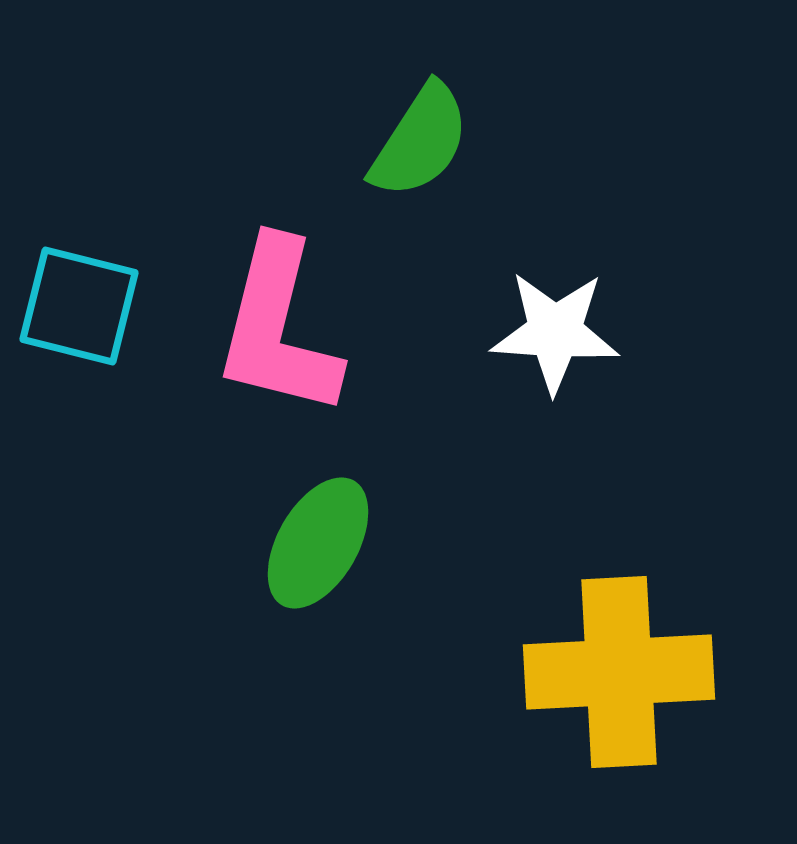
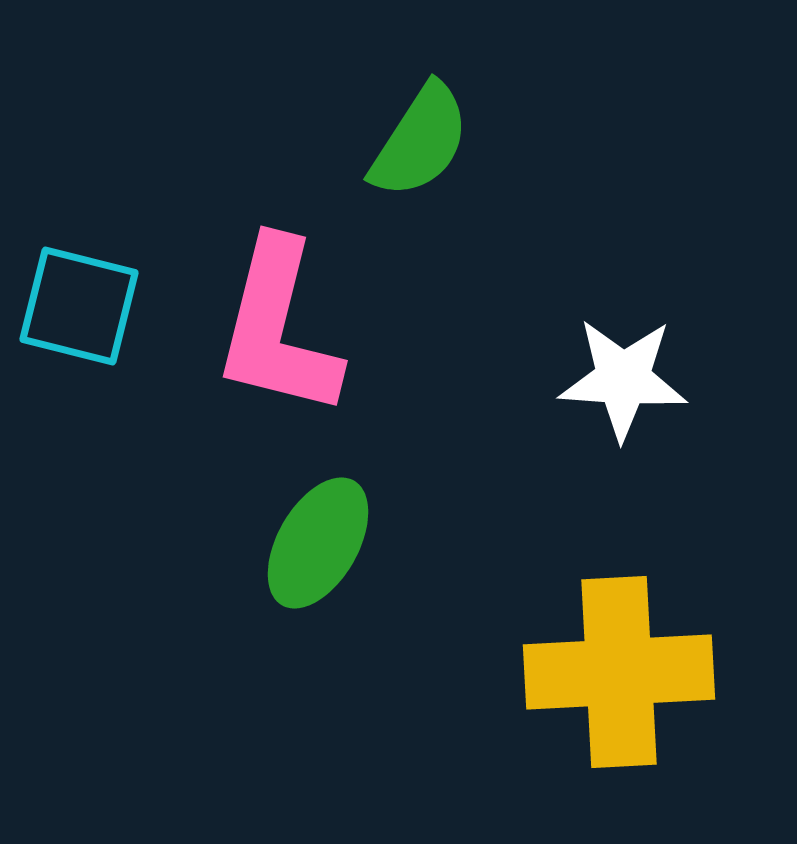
white star: moved 68 px right, 47 px down
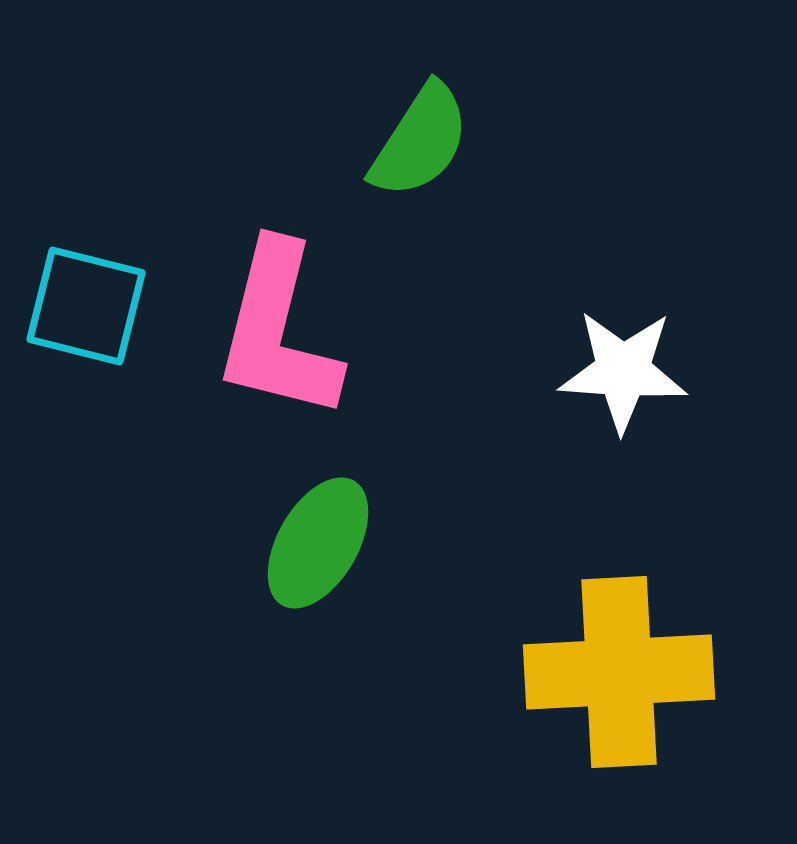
cyan square: moved 7 px right
pink L-shape: moved 3 px down
white star: moved 8 px up
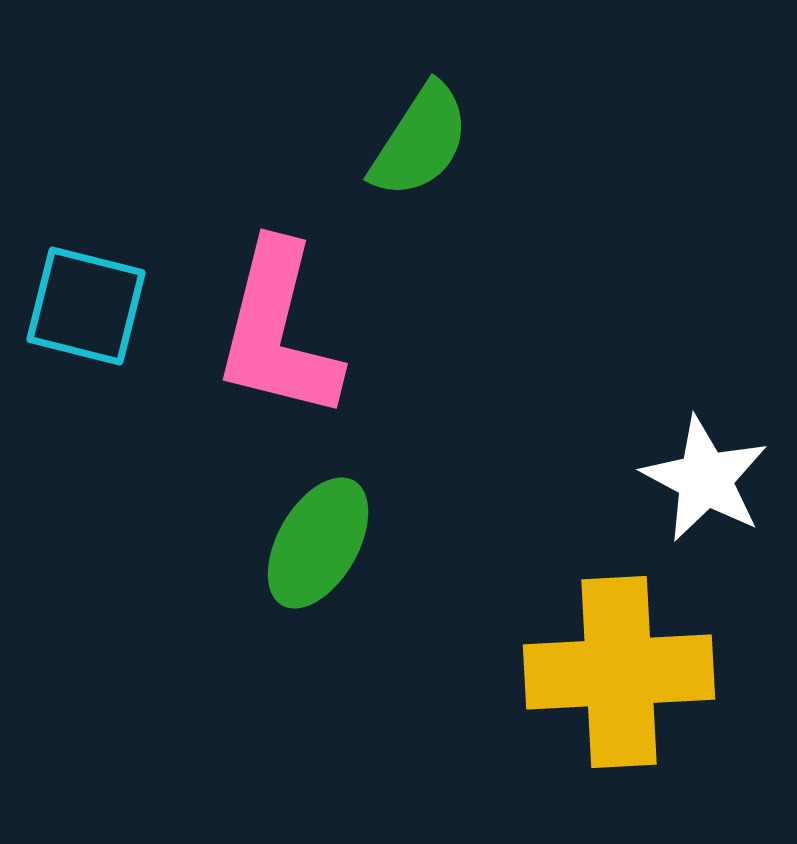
white star: moved 82 px right, 108 px down; rotated 24 degrees clockwise
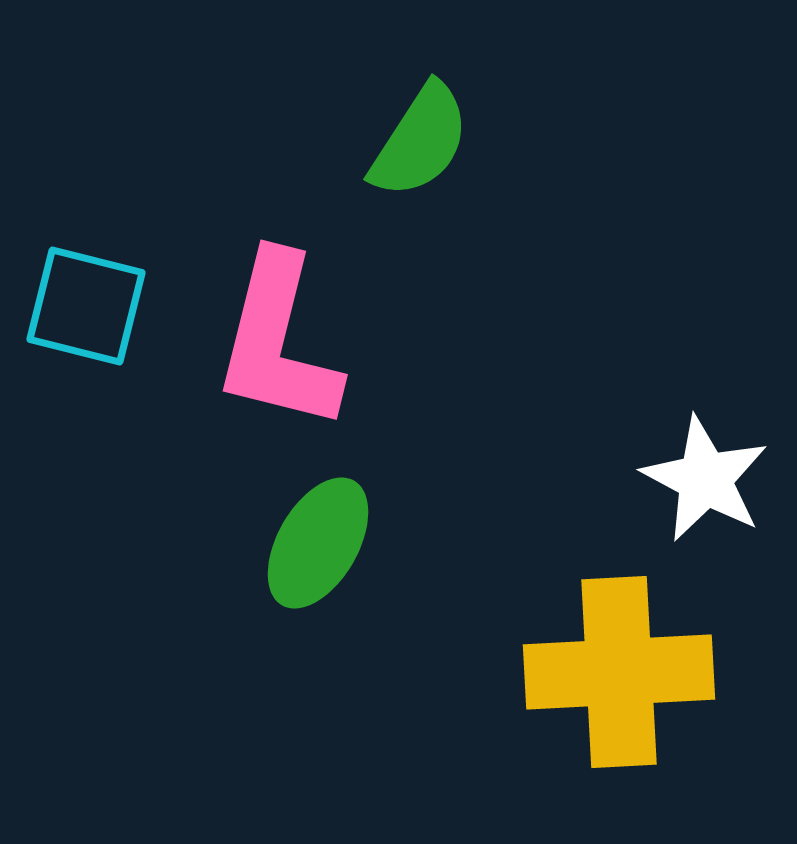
pink L-shape: moved 11 px down
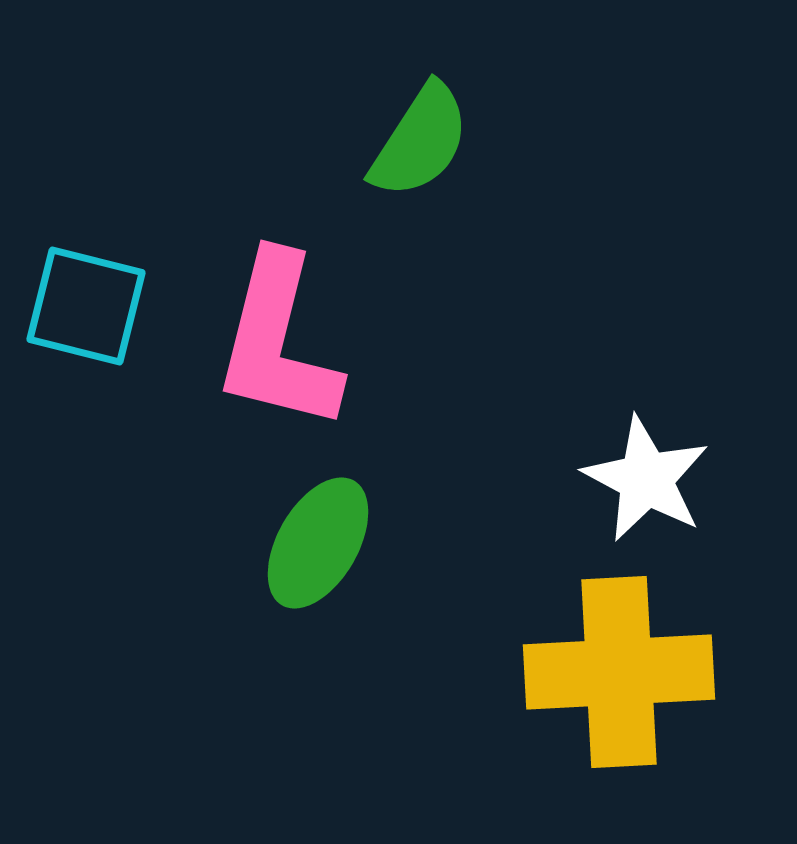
white star: moved 59 px left
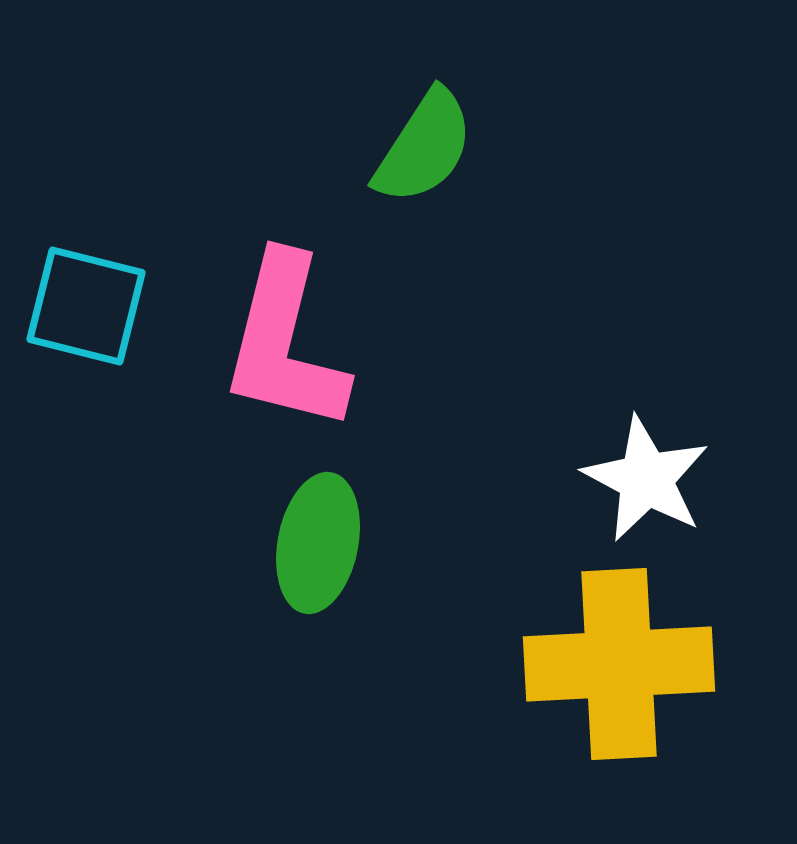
green semicircle: moved 4 px right, 6 px down
pink L-shape: moved 7 px right, 1 px down
green ellipse: rotated 19 degrees counterclockwise
yellow cross: moved 8 px up
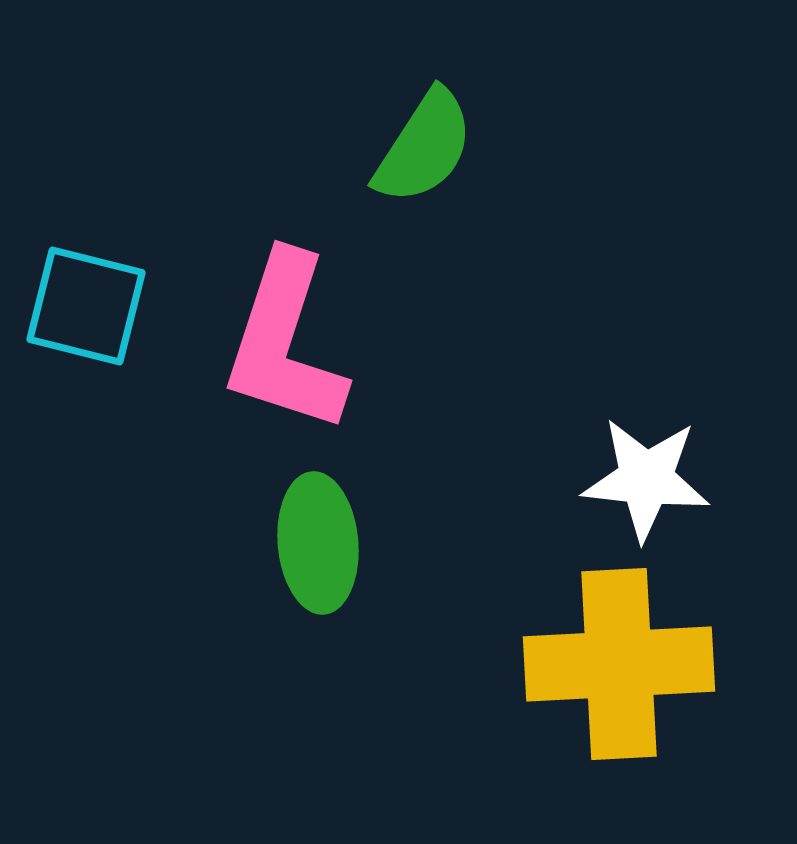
pink L-shape: rotated 4 degrees clockwise
white star: rotated 22 degrees counterclockwise
green ellipse: rotated 16 degrees counterclockwise
